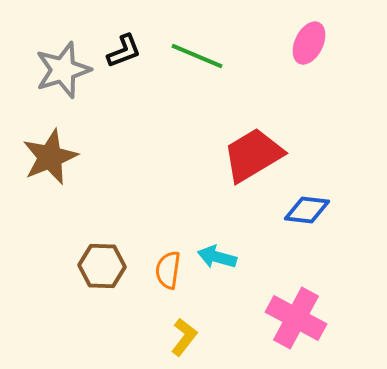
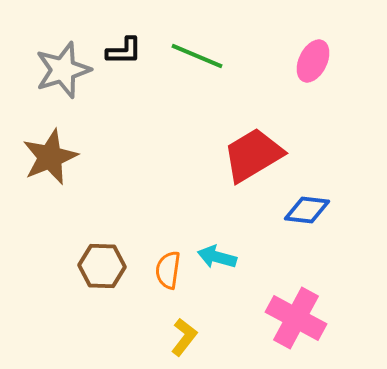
pink ellipse: moved 4 px right, 18 px down
black L-shape: rotated 21 degrees clockwise
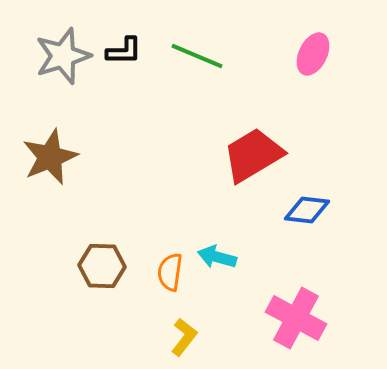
pink ellipse: moved 7 px up
gray star: moved 14 px up
orange semicircle: moved 2 px right, 2 px down
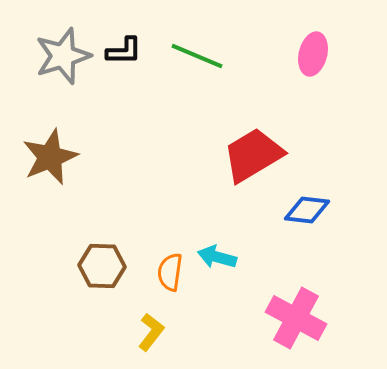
pink ellipse: rotated 12 degrees counterclockwise
yellow L-shape: moved 33 px left, 5 px up
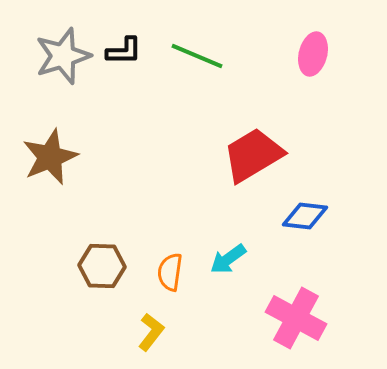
blue diamond: moved 2 px left, 6 px down
cyan arrow: moved 11 px right, 2 px down; rotated 51 degrees counterclockwise
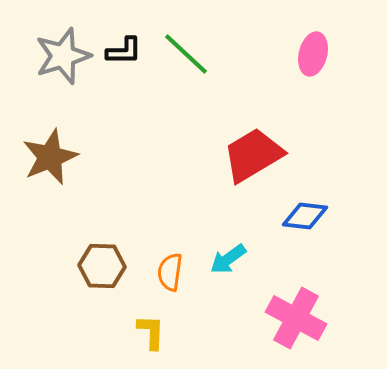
green line: moved 11 px left, 2 px up; rotated 20 degrees clockwise
yellow L-shape: rotated 36 degrees counterclockwise
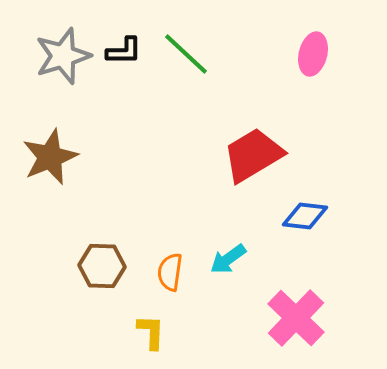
pink cross: rotated 16 degrees clockwise
